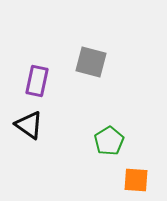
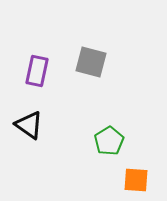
purple rectangle: moved 10 px up
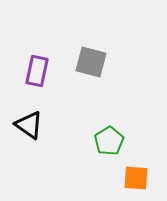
orange square: moved 2 px up
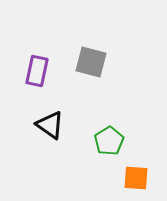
black triangle: moved 21 px right
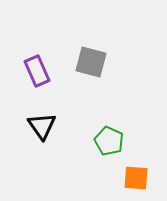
purple rectangle: rotated 36 degrees counterclockwise
black triangle: moved 8 px left, 1 px down; rotated 20 degrees clockwise
green pentagon: rotated 16 degrees counterclockwise
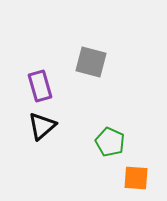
purple rectangle: moved 3 px right, 15 px down; rotated 8 degrees clockwise
black triangle: rotated 24 degrees clockwise
green pentagon: moved 1 px right, 1 px down
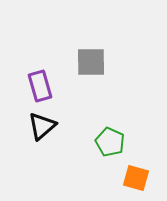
gray square: rotated 16 degrees counterclockwise
orange square: rotated 12 degrees clockwise
